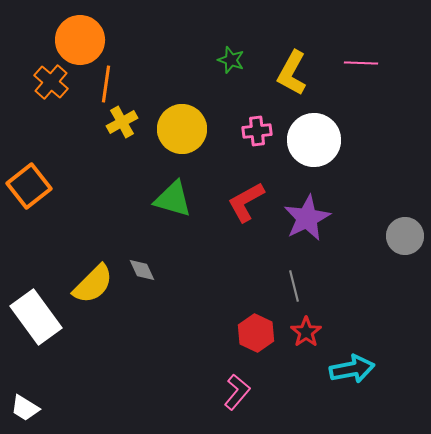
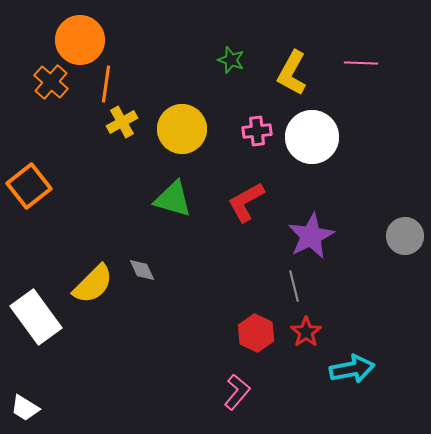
white circle: moved 2 px left, 3 px up
purple star: moved 4 px right, 18 px down
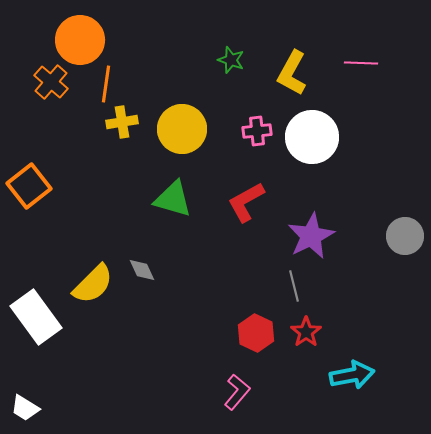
yellow cross: rotated 20 degrees clockwise
cyan arrow: moved 6 px down
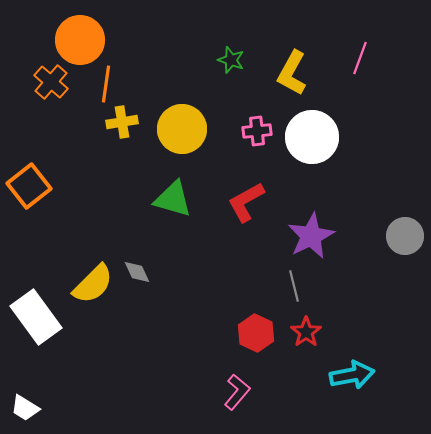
pink line: moved 1 px left, 5 px up; rotated 72 degrees counterclockwise
gray diamond: moved 5 px left, 2 px down
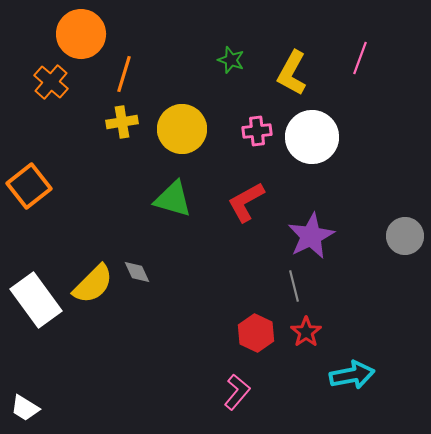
orange circle: moved 1 px right, 6 px up
orange line: moved 18 px right, 10 px up; rotated 9 degrees clockwise
white rectangle: moved 17 px up
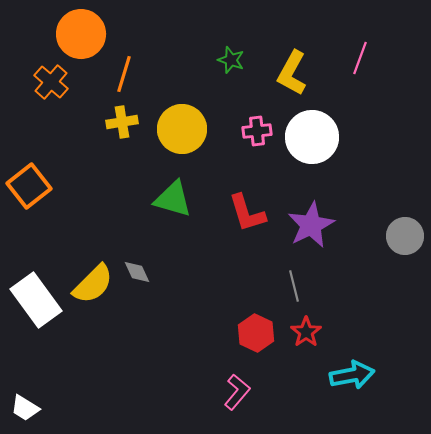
red L-shape: moved 1 px right, 11 px down; rotated 78 degrees counterclockwise
purple star: moved 11 px up
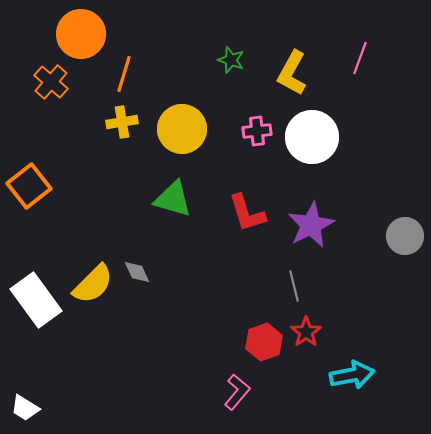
red hexagon: moved 8 px right, 9 px down; rotated 15 degrees clockwise
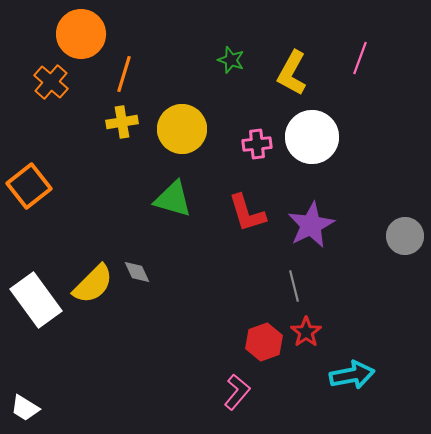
pink cross: moved 13 px down
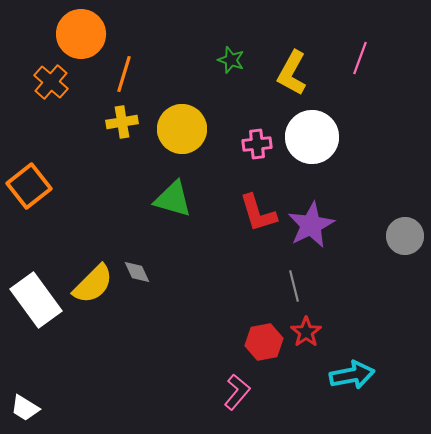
red L-shape: moved 11 px right
red hexagon: rotated 9 degrees clockwise
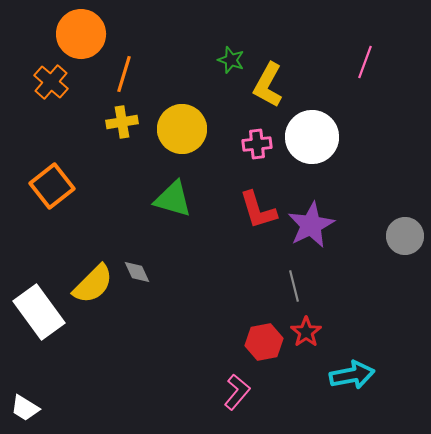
pink line: moved 5 px right, 4 px down
yellow L-shape: moved 24 px left, 12 px down
orange square: moved 23 px right
red L-shape: moved 3 px up
white rectangle: moved 3 px right, 12 px down
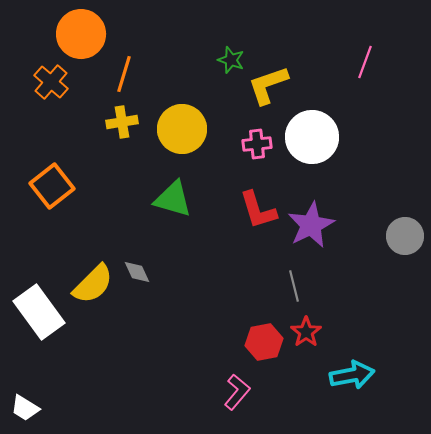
yellow L-shape: rotated 42 degrees clockwise
